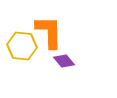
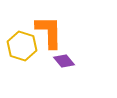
yellow hexagon: rotated 12 degrees clockwise
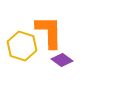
purple diamond: moved 2 px left, 1 px up; rotated 15 degrees counterclockwise
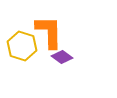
purple diamond: moved 3 px up
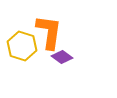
orange L-shape: rotated 9 degrees clockwise
